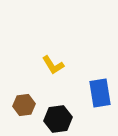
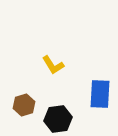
blue rectangle: moved 1 px down; rotated 12 degrees clockwise
brown hexagon: rotated 10 degrees counterclockwise
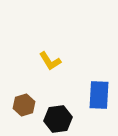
yellow L-shape: moved 3 px left, 4 px up
blue rectangle: moved 1 px left, 1 px down
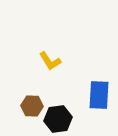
brown hexagon: moved 8 px right, 1 px down; rotated 20 degrees clockwise
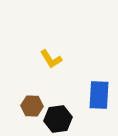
yellow L-shape: moved 1 px right, 2 px up
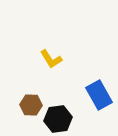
blue rectangle: rotated 32 degrees counterclockwise
brown hexagon: moved 1 px left, 1 px up
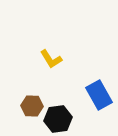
brown hexagon: moved 1 px right, 1 px down
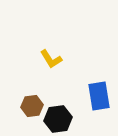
blue rectangle: moved 1 px down; rotated 20 degrees clockwise
brown hexagon: rotated 10 degrees counterclockwise
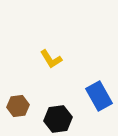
blue rectangle: rotated 20 degrees counterclockwise
brown hexagon: moved 14 px left
